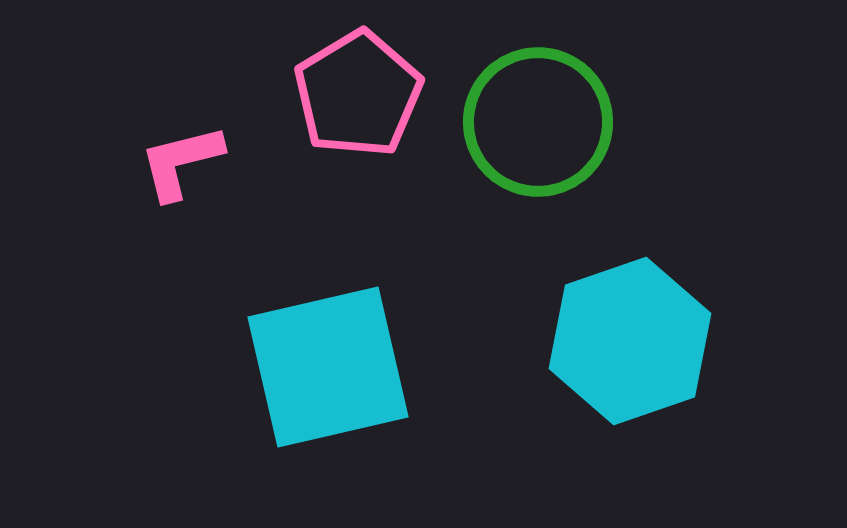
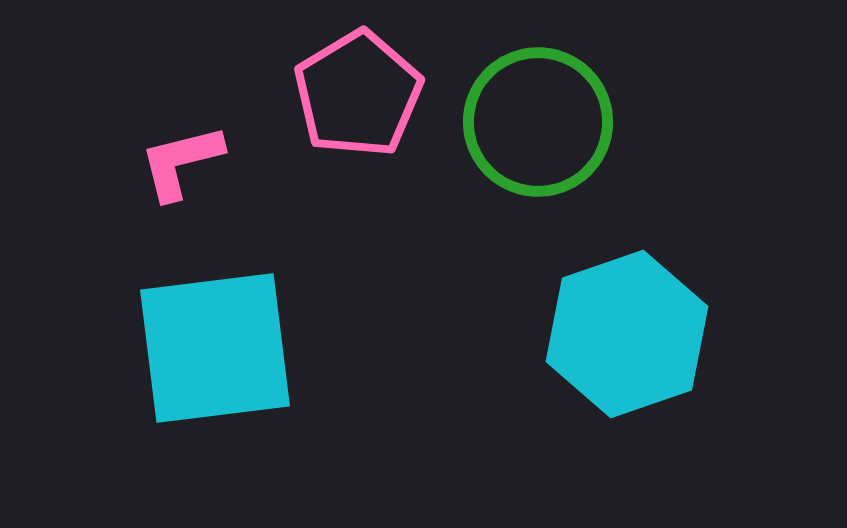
cyan hexagon: moved 3 px left, 7 px up
cyan square: moved 113 px left, 19 px up; rotated 6 degrees clockwise
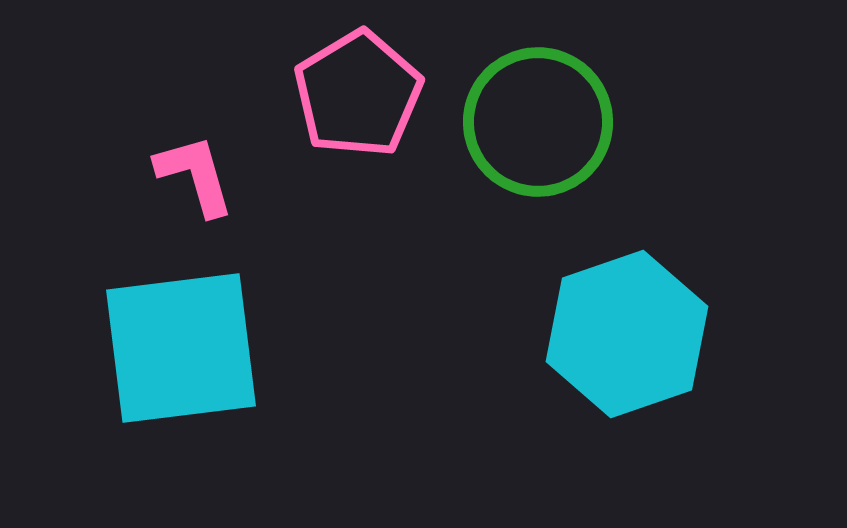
pink L-shape: moved 14 px right, 13 px down; rotated 88 degrees clockwise
cyan square: moved 34 px left
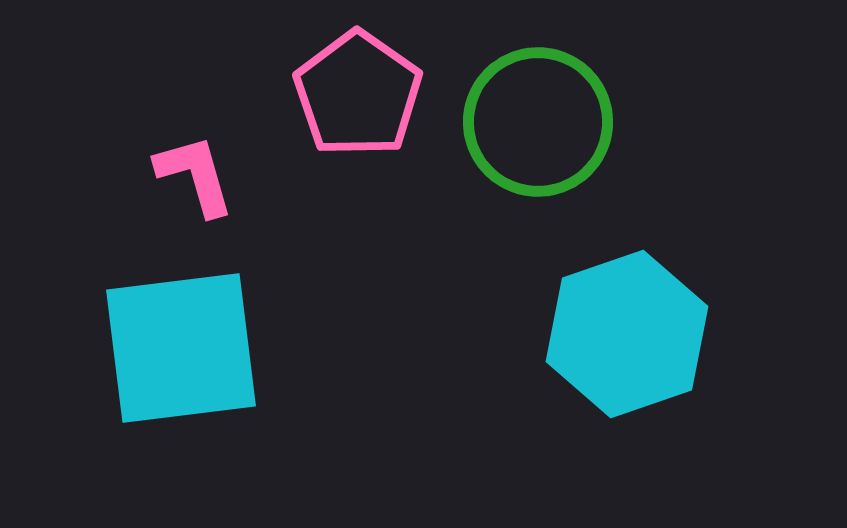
pink pentagon: rotated 6 degrees counterclockwise
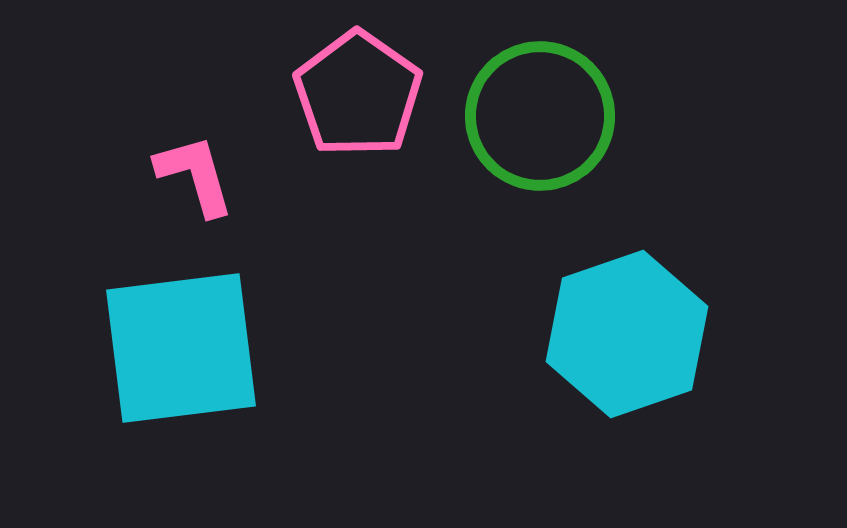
green circle: moved 2 px right, 6 px up
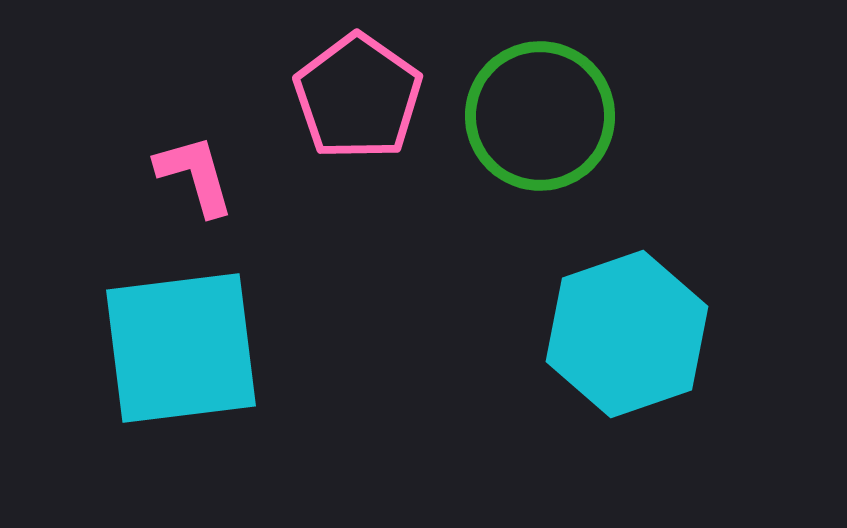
pink pentagon: moved 3 px down
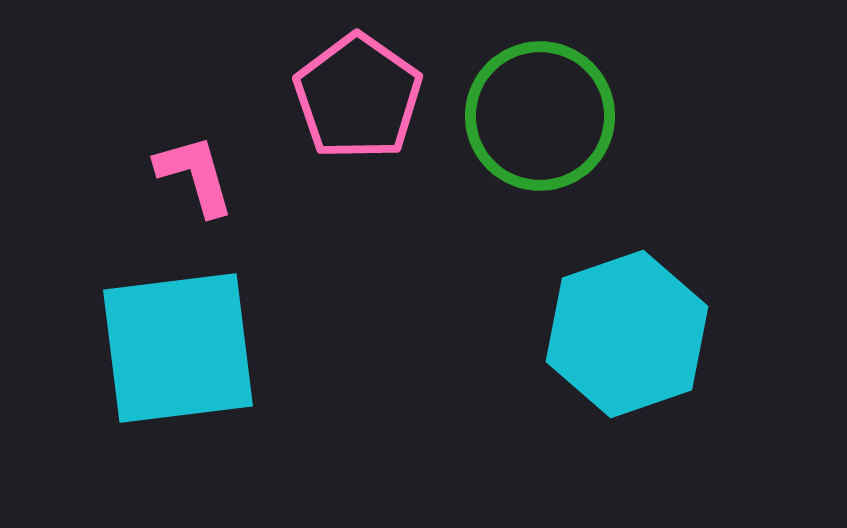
cyan square: moved 3 px left
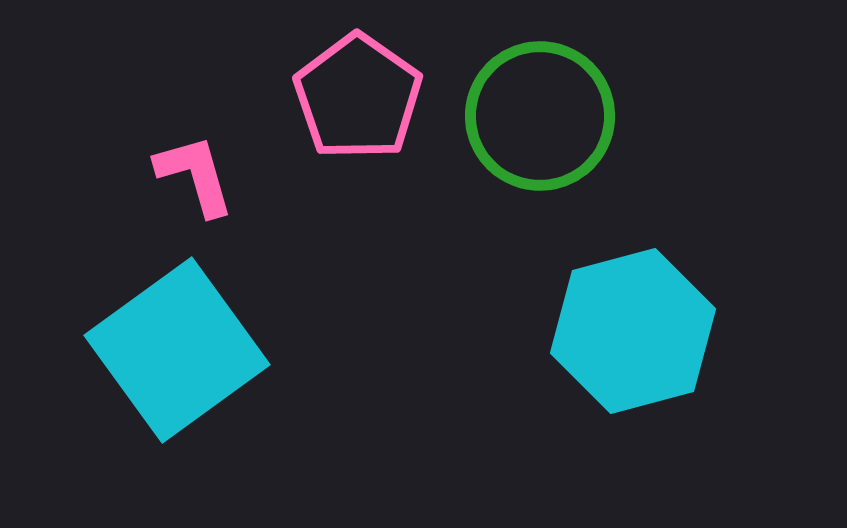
cyan hexagon: moved 6 px right, 3 px up; rotated 4 degrees clockwise
cyan square: moved 1 px left, 2 px down; rotated 29 degrees counterclockwise
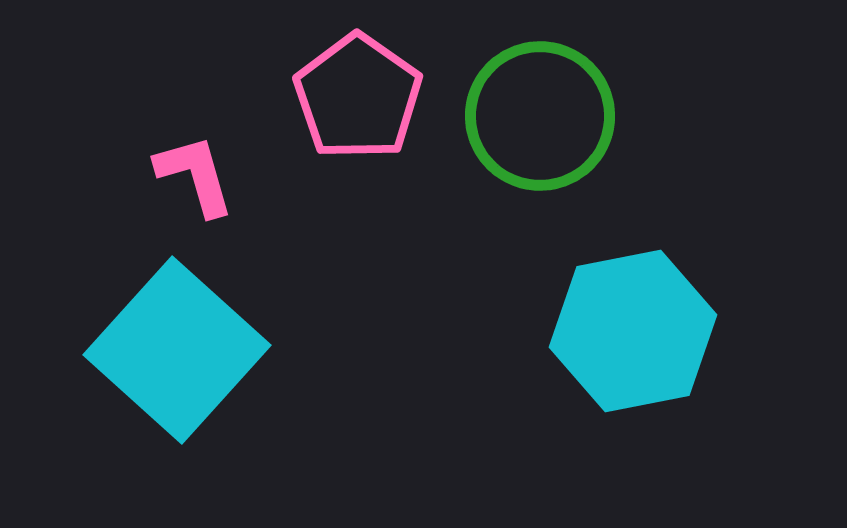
cyan hexagon: rotated 4 degrees clockwise
cyan square: rotated 12 degrees counterclockwise
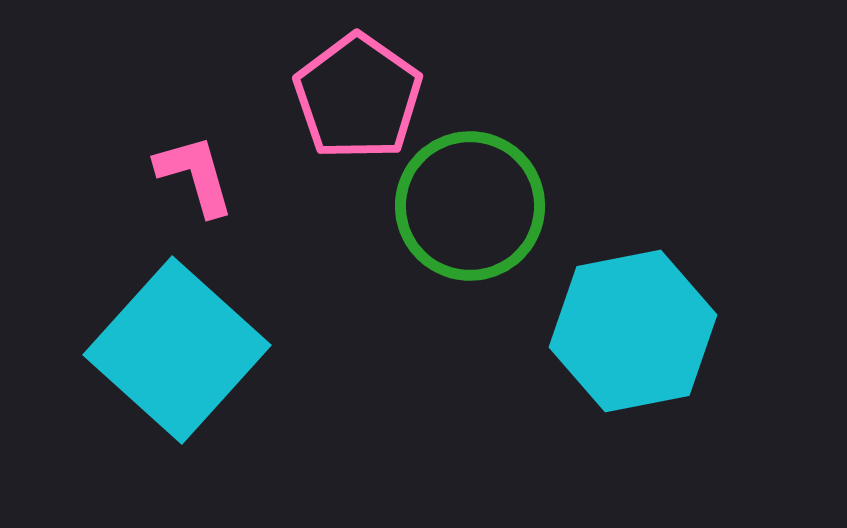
green circle: moved 70 px left, 90 px down
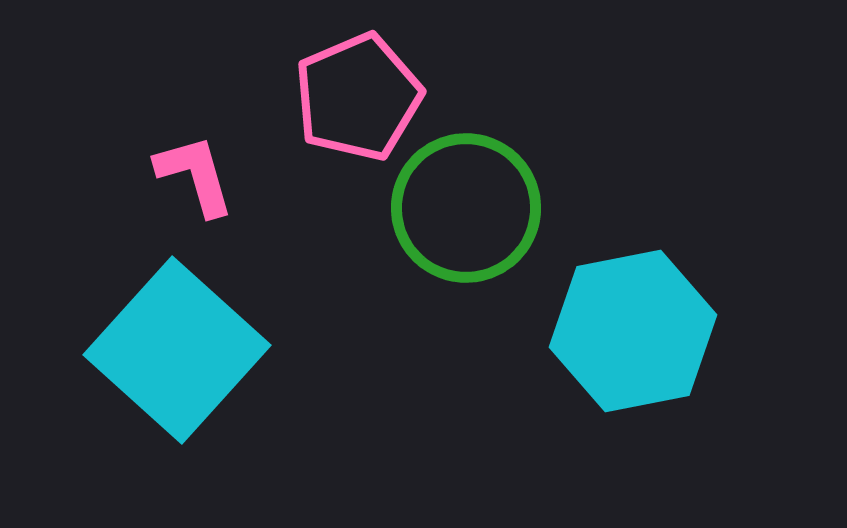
pink pentagon: rotated 14 degrees clockwise
green circle: moved 4 px left, 2 px down
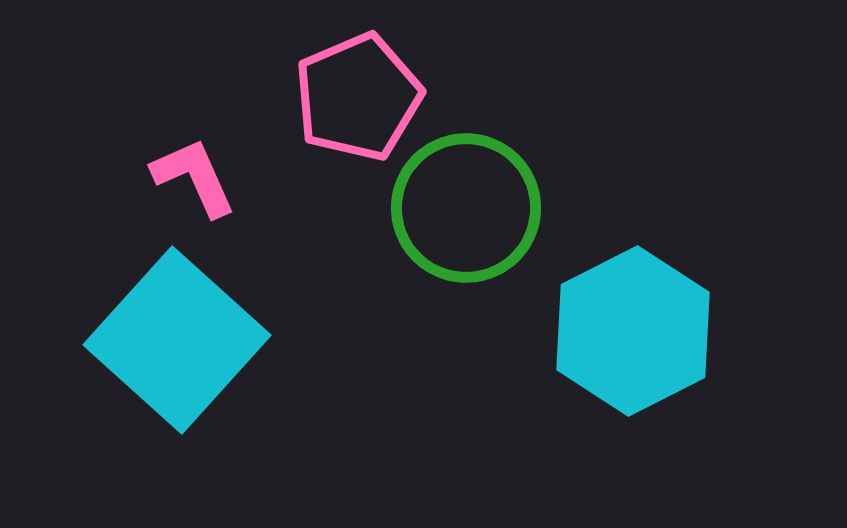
pink L-shape: moved 1 px left, 2 px down; rotated 8 degrees counterclockwise
cyan hexagon: rotated 16 degrees counterclockwise
cyan square: moved 10 px up
